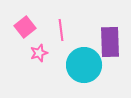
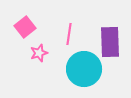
pink line: moved 8 px right, 4 px down; rotated 15 degrees clockwise
cyan circle: moved 4 px down
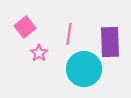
pink star: rotated 18 degrees counterclockwise
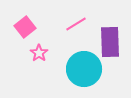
pink line: moved 7 px right, 10 px up; rotated 50 degrees clockwise
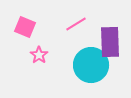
pink square: rotated 30 degrees counterclockwise
pink star: moved 2 px down
cyan circle: moved 7 px right, 4 px up
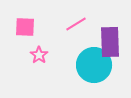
pink square: rotated 20 degrees counterclockwise
cyan circle: moved 3 px right
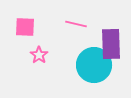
pink line: rotated 45 degrees clockwise
purple rectangle: moved 1 px right, 2 px down
